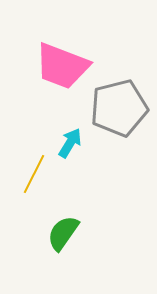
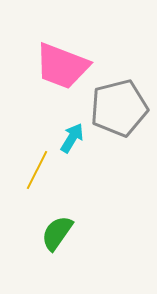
cyan arrow: moved 2 px right, 5 px up
yellow line: moved 3 px right, 4 px up
green semicircle: moved 6 px left
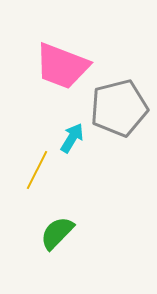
green semicircle: rotated 9 degrees clockwise
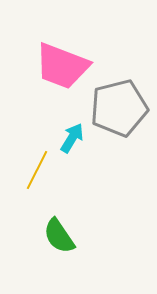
green semicircle: moved 2 px right, 3 px down; rotated 78 degrees counterclockwise
